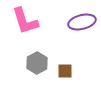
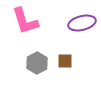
purple ellipse: moved 1 px down
brown square: moved 10 px up
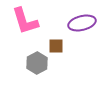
brown square: moved 9 px left, 15 px up
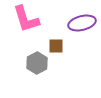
pink L-shape: moved 1 px right, 2 px up
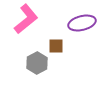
pink L-shape: rotated 112 degrees counterclockwise
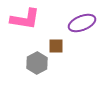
pink L-shape: moved 1 px left; rotated 48 degrees clockwise
purple ellipse: rotated 8 degrees counterclockwise
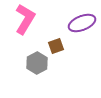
pink L-shape: rotated 68 degrees counterclockwise
brown square: rotated 21 degrees counterclockwise
